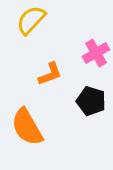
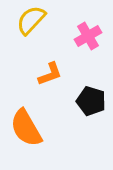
pink cross: moved 8 px left, 17 px up
orange semicircle: moved 1 px left, 1 px down
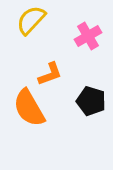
orange semicircle: moved 3 px right, 20 px up
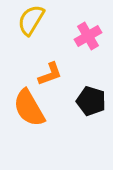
yellow semicircle: rotated 12 degrees counterclockwise
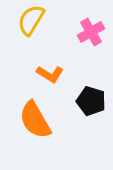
pink cross: moved 3 px right, 4 px up
orange L-shape: rotated 52 degrees clockwise
orange semicircle: moved 6 px right, 12 px down
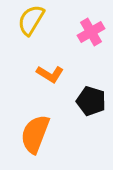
orange semicircle: moved 14 px down; rotated 51 degrees clockwise
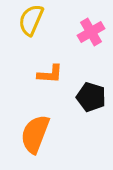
yellow semicircle: rotated 8 degrees counterclockwise
orange L-shape: rotated 28 degrees counterclockwise
black pentagon: moved 4 px up
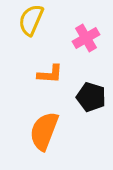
pink cross: moved 5 px left, 6 px down
orange semicircle: moved 9 px right, 3 px up
